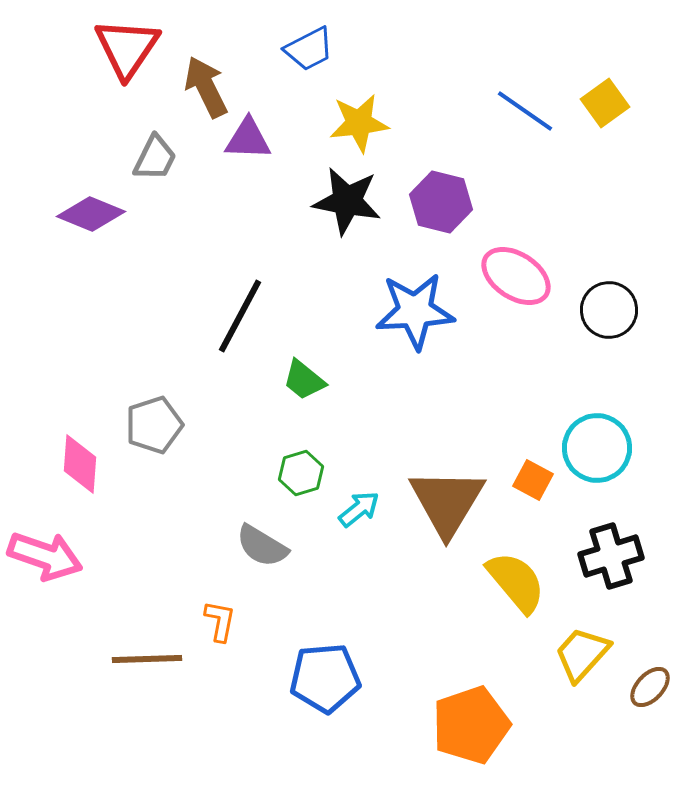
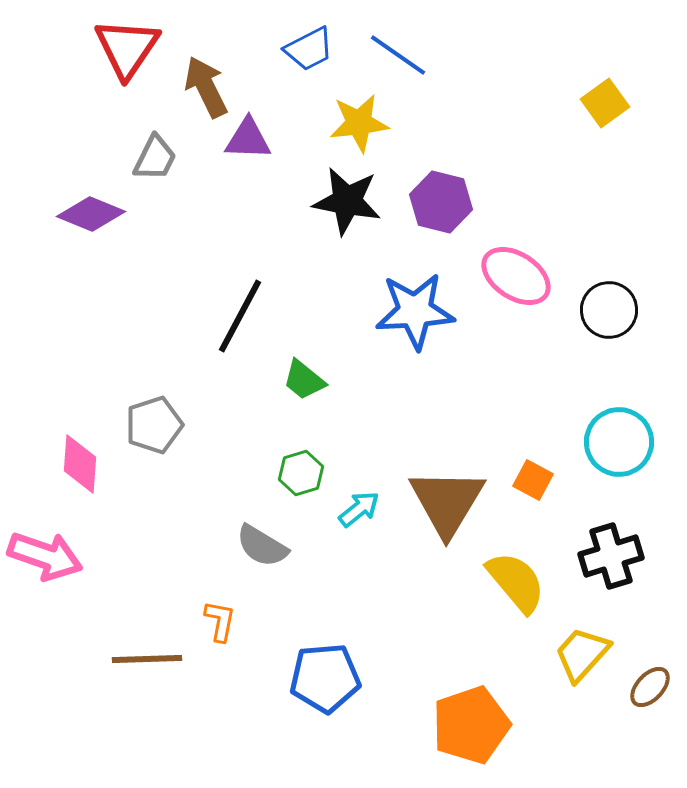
blue line: moved 127 px left, 56 px up
cyan circle: moved 22 px right, 6 px up
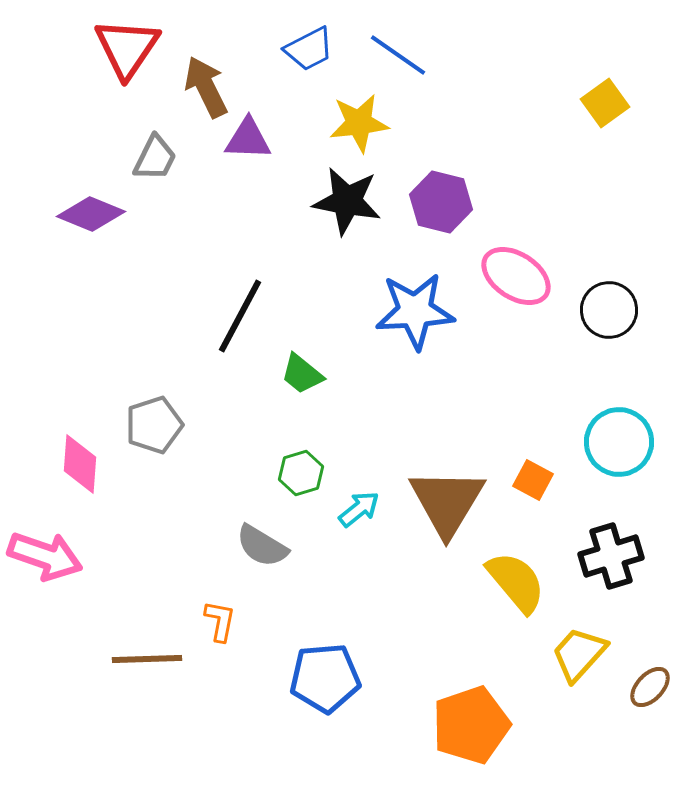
green trapezoid: moved 2 px left, 6 px up
yellow trapezoid: moved 3 px left
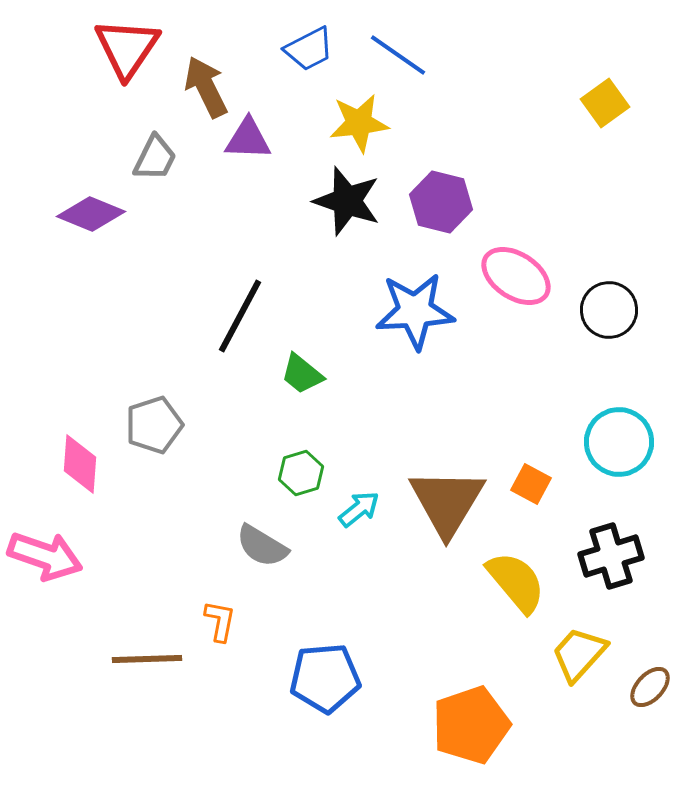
black star: rotated 8 degrees clockwise
orange square: moved 2 px left, 4 px down
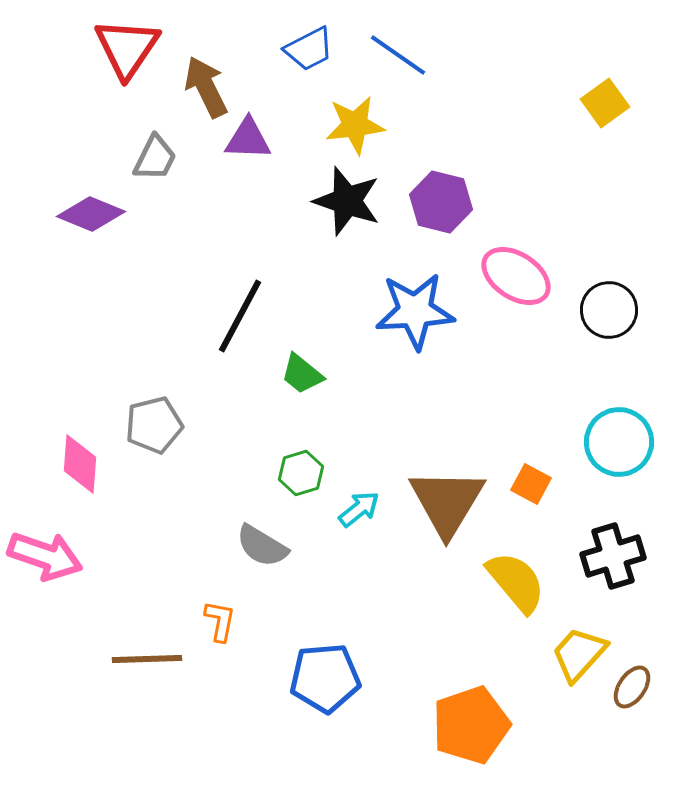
yellow star: moved 4 px left, 2 px down
gray pentagon: rotated 4 degrees clockwise
black cross: moved 2 px right
brown ellipse: moved 18 px left; rotated 9 degrees counterclockwise
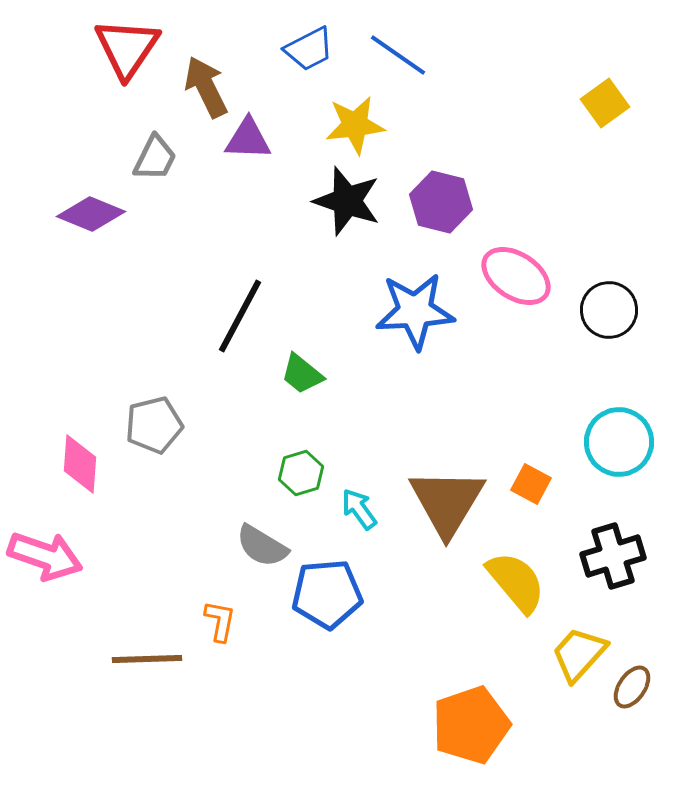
cyan arrow: rotated 87 degrees counterclockwise
blue pentagon: moved 2 px right, 84 px up
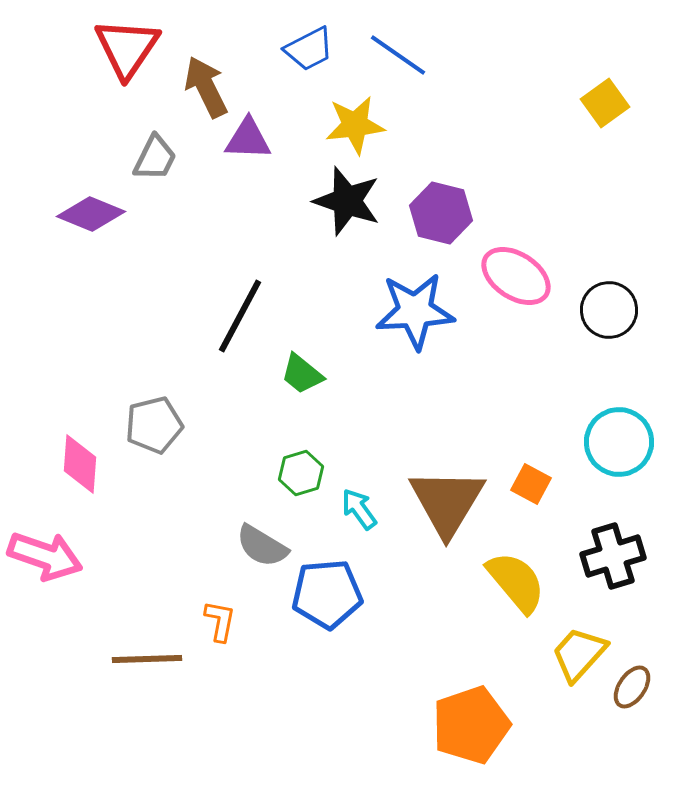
purple hexagon: moved 11 px down
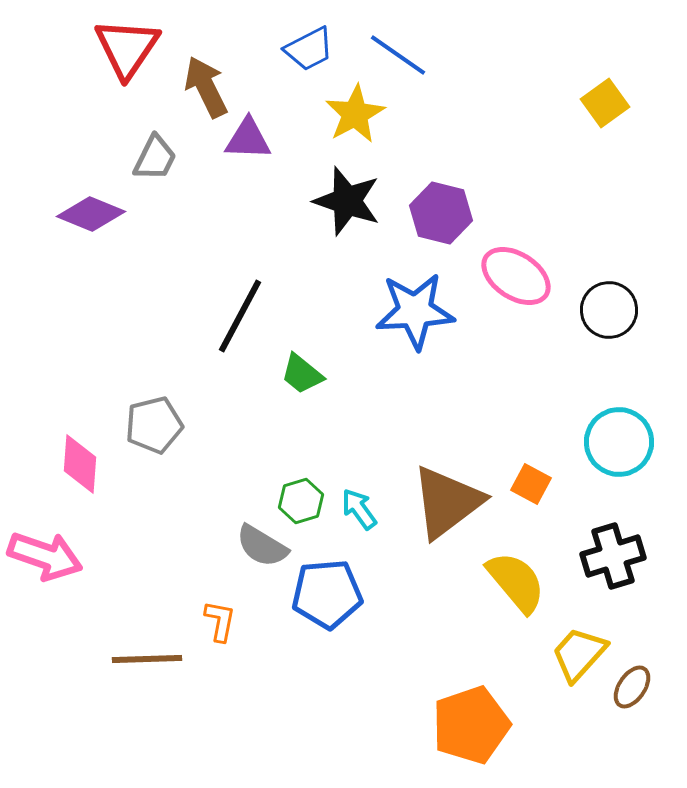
yellow star: moved 11 px up; rotated 22 degrees counterclockwise
green hexagon: moved 28 px down
brown triangle: rotated 22 degrees clockwise
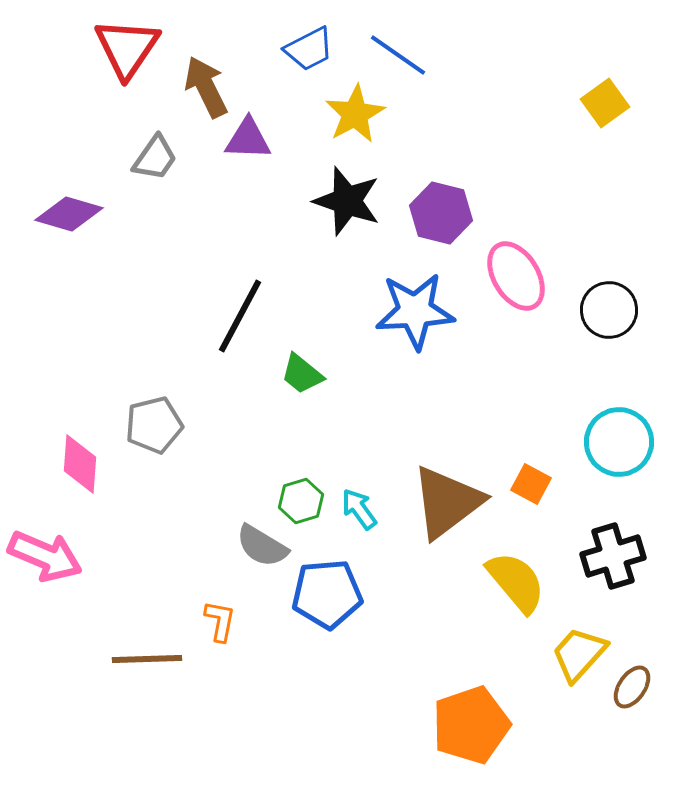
gray trapezoid: rotated 9 degrees clockwise
purple diamond: moved 22 px left; rotated 6 degrees counterclockwise
pink ellipse: rotated 26 degrees clockwise
pink arrow: rotated 4 degrees clockwise
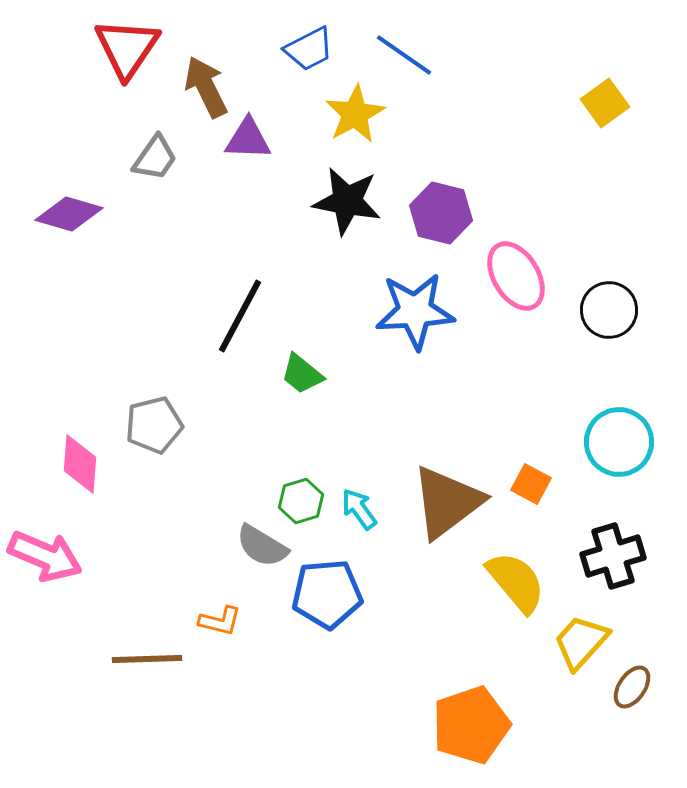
blue line: moved 6 px right
black star: rotated 8 degrees counterclockwise
orange L-shape: rotated 93 degrees clockwise
yellow trapezoid: moved 2 px right, 12 px up
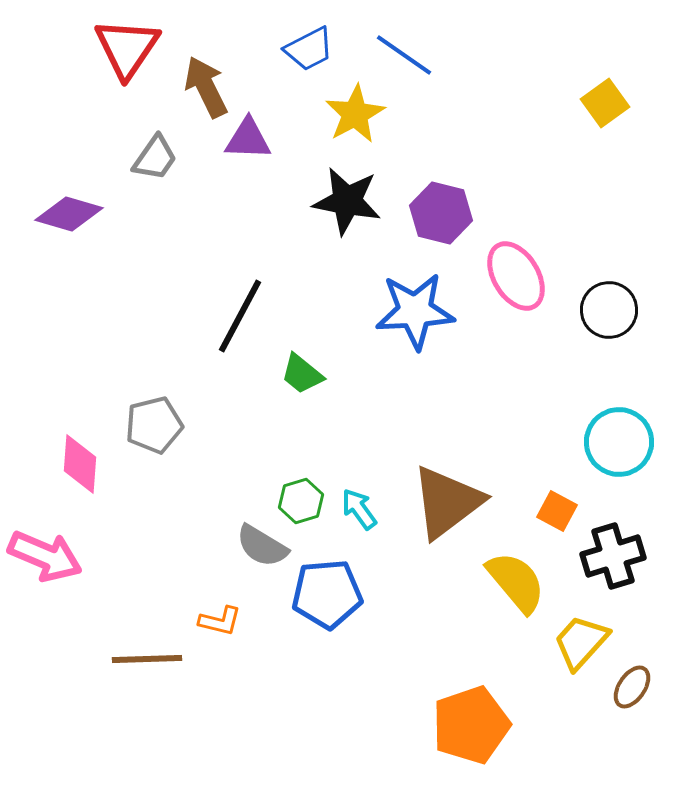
orange square: moved 26 px right, 27 px down
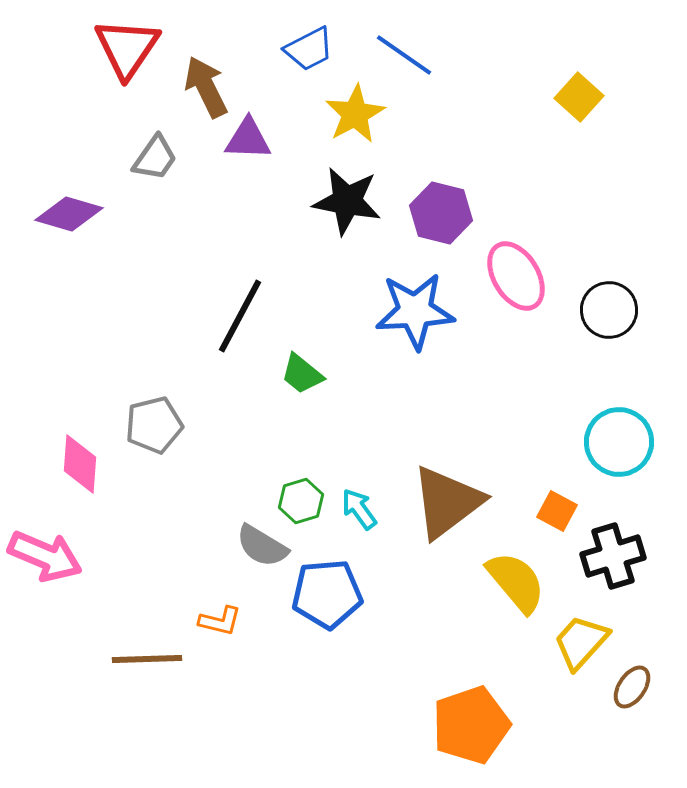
yellow square: moved 26 px left, 6 px up; rotated 12 degrees counterclockwise
